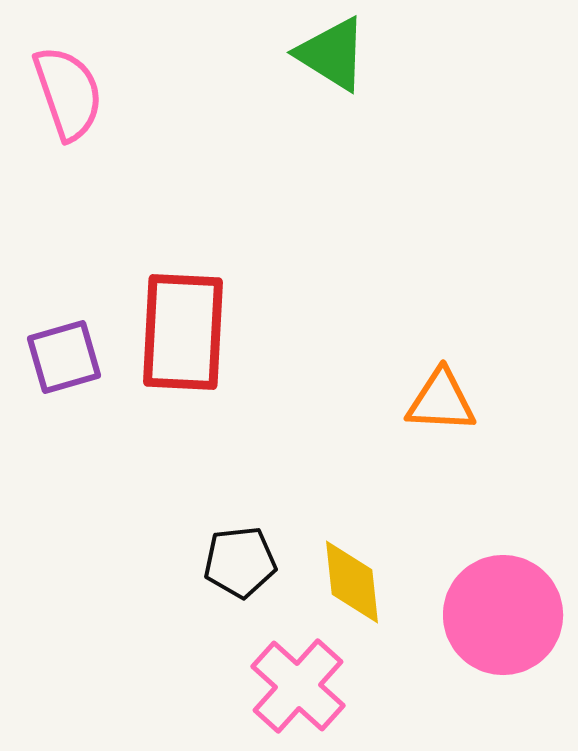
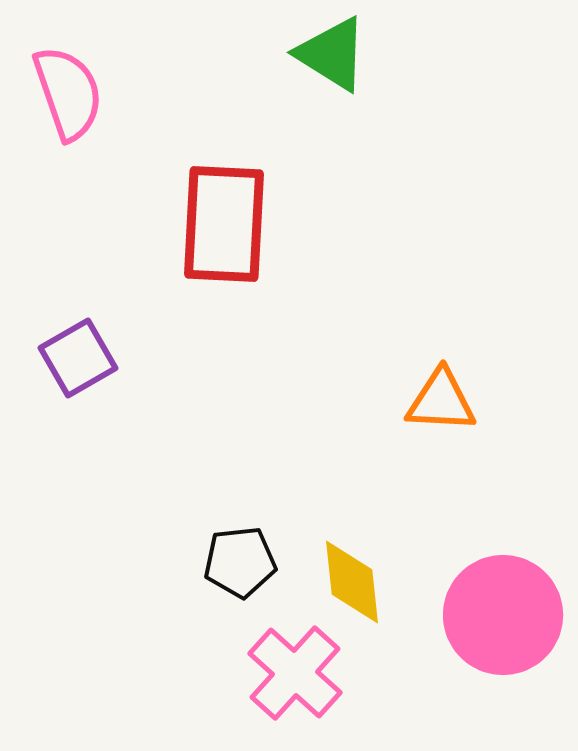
red rectangle: moved 41 px right, 108 px up
purple square: moved 14 px right, 1 px down; rotated 14 degrees counterclockwise
pink cross: moved 3 px left, 13 px up
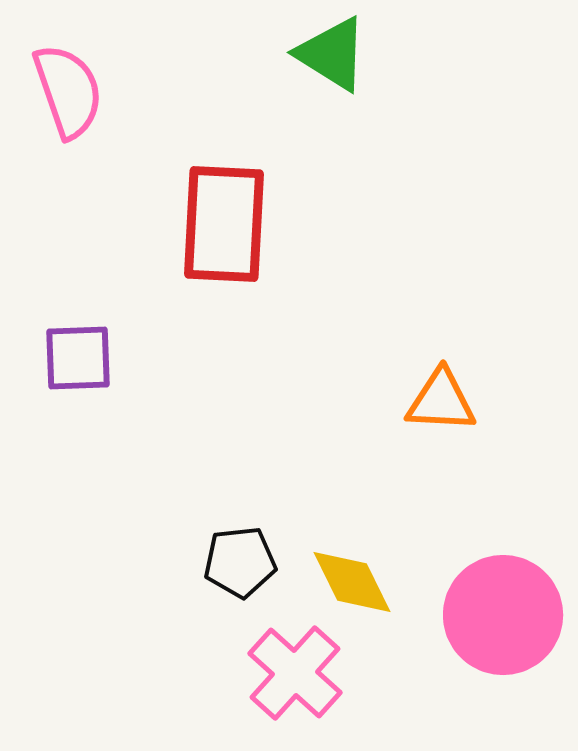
pink semicircle: moved 2 px up
purple square: rotated 28 degrees clockwise
yellow diamond: rotated 20 degrees counterclockwise
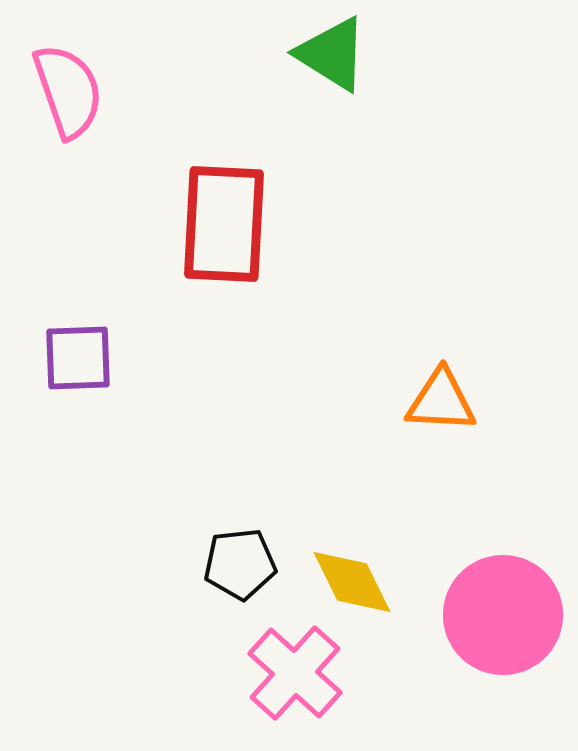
black pentagon: moved 2 px down
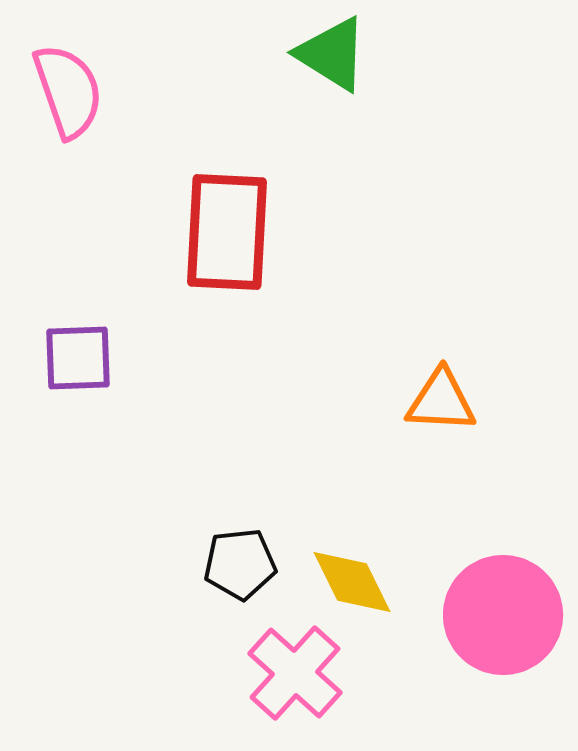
red rectangle: moved 3 px right, 8 px down
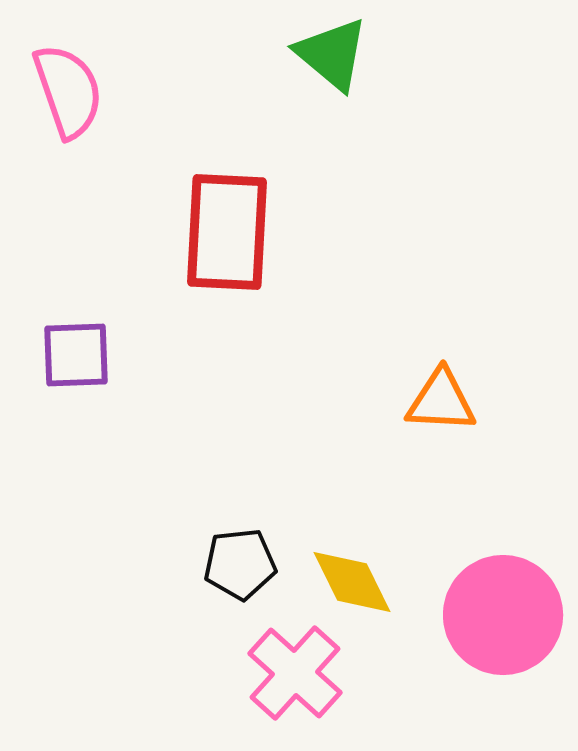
green triangle: rotated 8 degrees clockwise
purple square: moved 2 px left, 3 px up
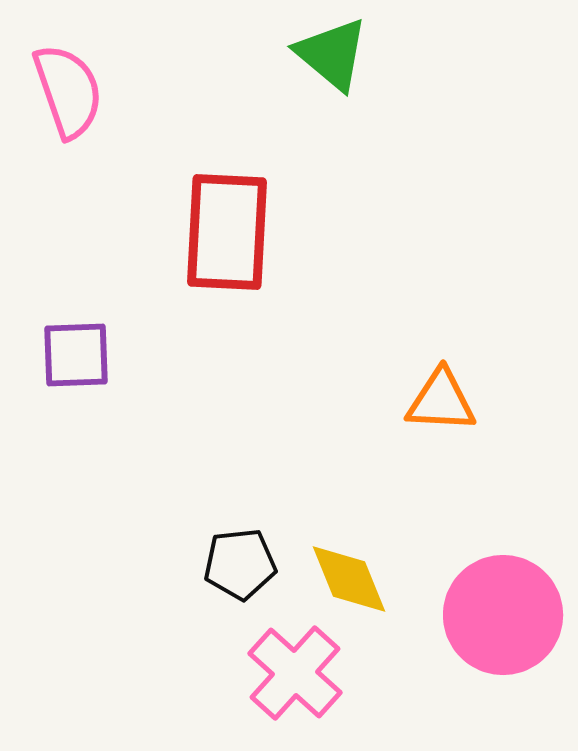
yellow diamond: moved 3 px left, 3 px up; rotated 4 degrees clockwise
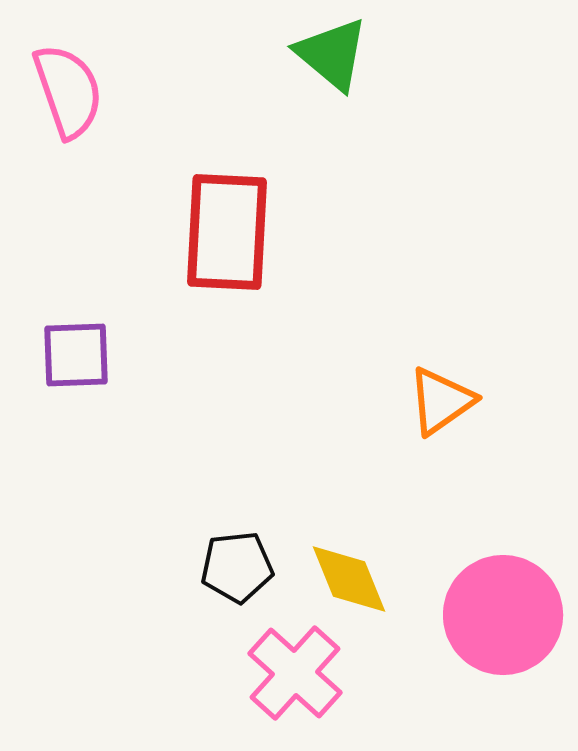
orange triangle: rotated 38 degrees counterclockwise
black pentagon: moved 3 px left, 3 px down
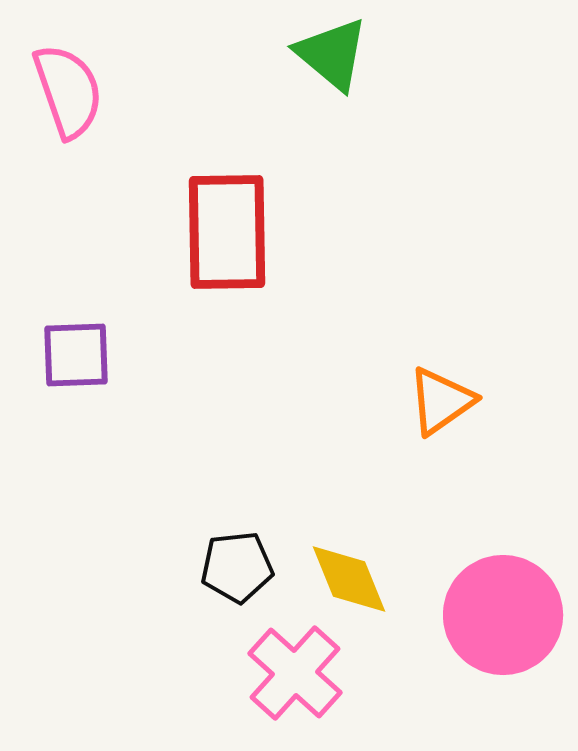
red rectangle: rotated 4 degrees counterclockwise
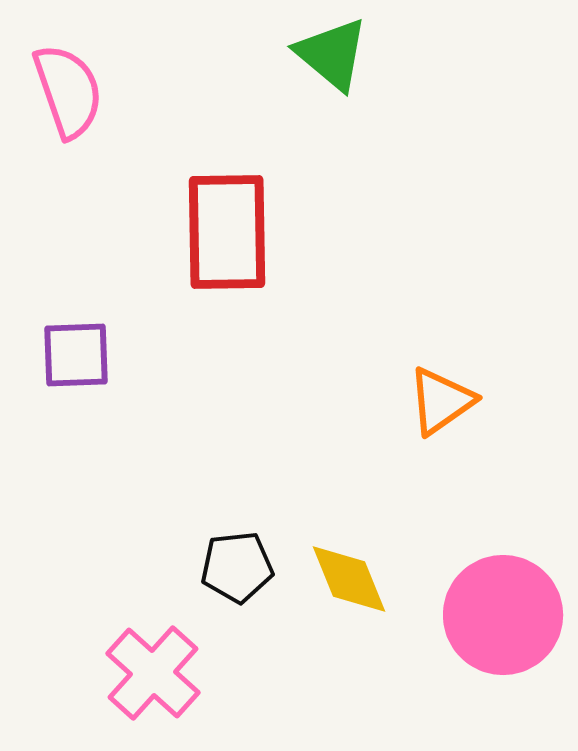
pink cross: moved 142 px left
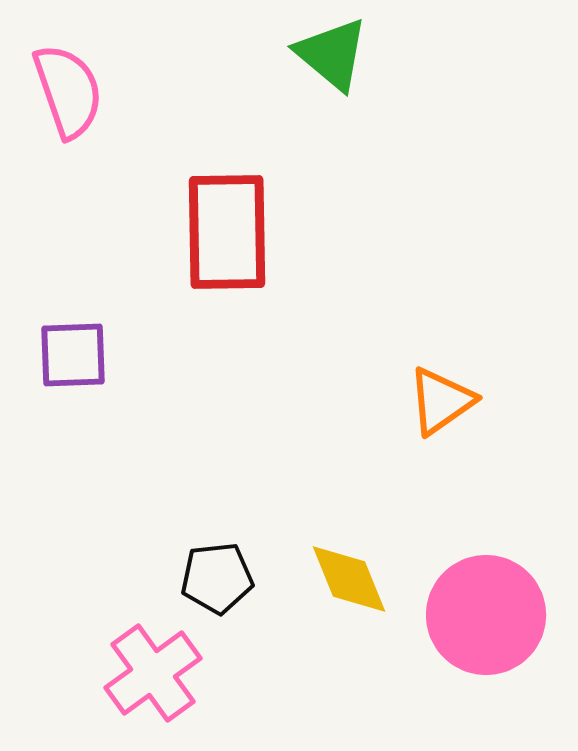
purple square: moved 3 px left
black pentagon: moved 20 px left, 11 px down
pink circle: moved 17 px left
pink cross: rotated 12 degrees clockwise
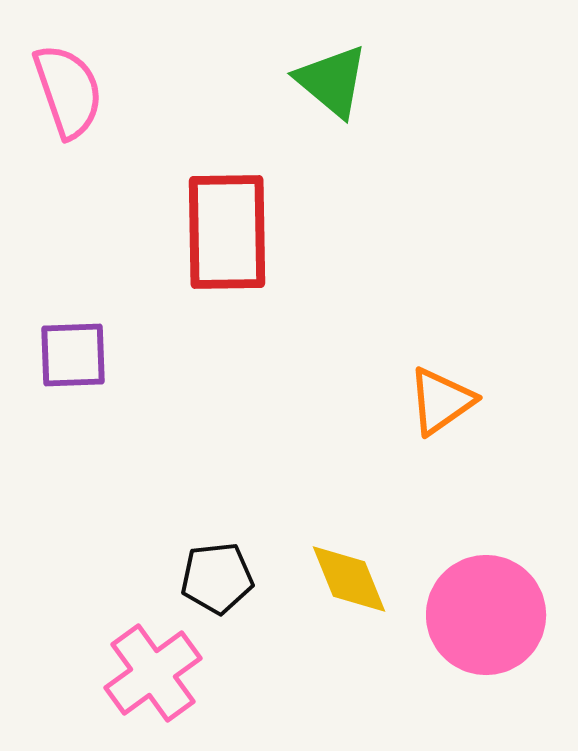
green triangle: moved 27 px down
